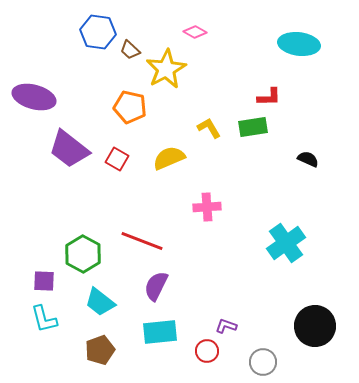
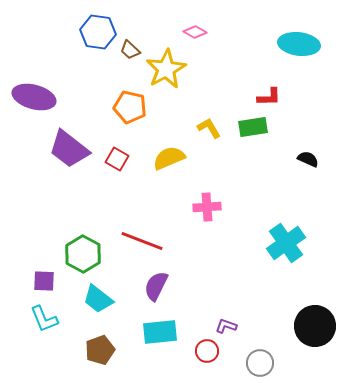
cyan trapezoid: moved 2 px left, 3 px up
cyan L-shape: rotated 8 degrees counterclockwise
gray circle: moved 3 px left, 1 px down
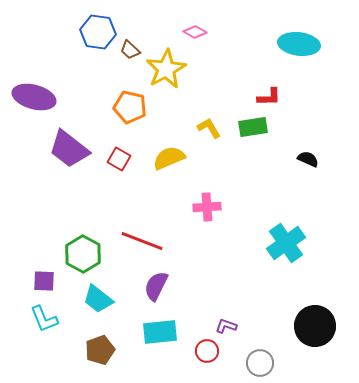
red square: moved 2 px right
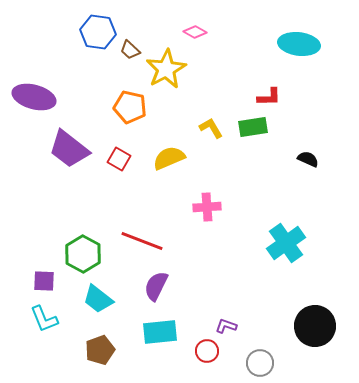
yellow L-shape: moved 2 px right
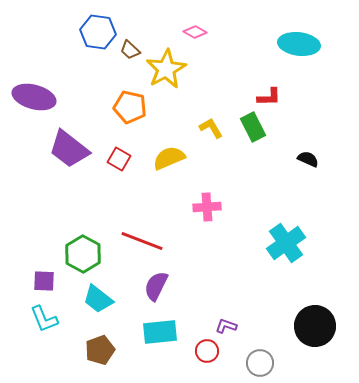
green rectangle: rotated 72 degrees clockwise
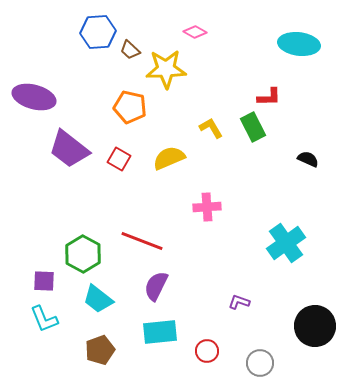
blue hexagon: rotated 12 degrees counterclockwise
yellow star: rotated 27 degrees clockwise
purple L-shape: moved 13 px right, 24 px up
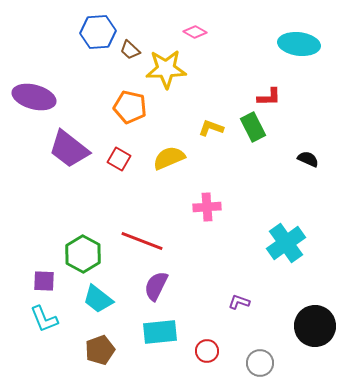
yellow L-shape: rotated 40 degrees counterclockwise
